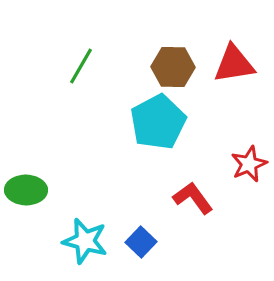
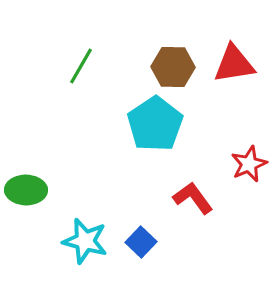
cyan pentagon: moved 3 px left, 2 px down; rotated 6 degrees counterclockwise
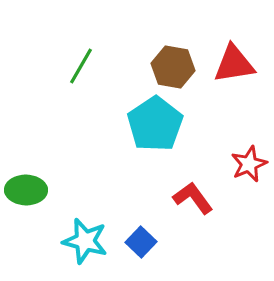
brown hexagon: rotated 9 degrees clockwise
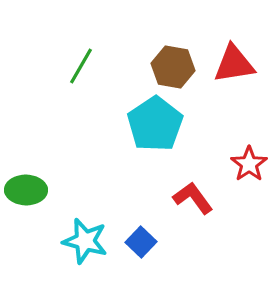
red star: rotated 12 degrees counterclockwise
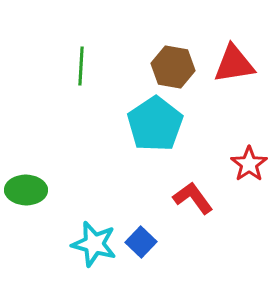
green line: rotated 27 degrees counterclockwise
cyan star: moved 9 px right, 3 px down
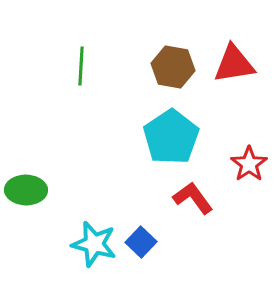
cyan pentagon: moved 16 px right, 13 px down
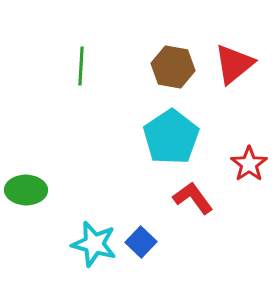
red triangle: rotated 30 degrees counterclockwise
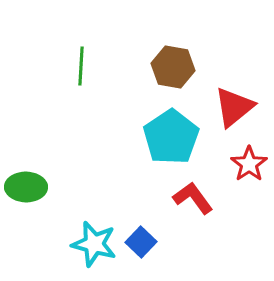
red triangle: moved 43 px down
green ellipse: moved 3 px up
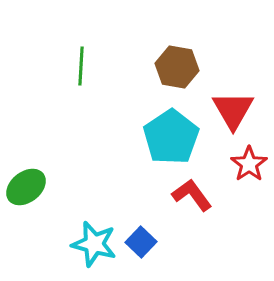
brown hexagon: moved 4 px right
red triangle: moved 1 px left, 3 px down; rotated 21 degrees counterclockwise
green ellipse: rotated 39 degrees counterclockwise
red L-shape: moved 1 px left, 3 px up
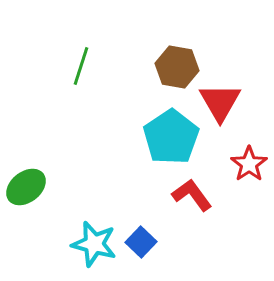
green line: rotated 15 degrees clockwise
red triangle: moved 13 px left, 8 px up
